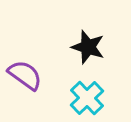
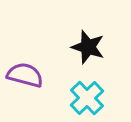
purple semicircle: rotated 21 degrees counterclockwise
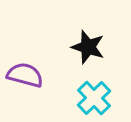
cyan cross: moved 7 px right
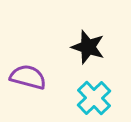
purple semicircle: moved 3 px right, 2 px down
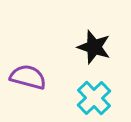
black star: moved 6 px right
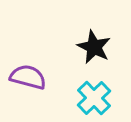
black star: rotated 8 degrees clockwise
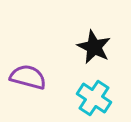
cyan cross: rotated 12 degrees counterclockwise
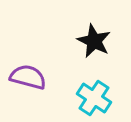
black star: moved 6 px up
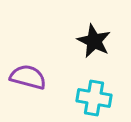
cyan cross: rotated 24 degrees counterclockwise
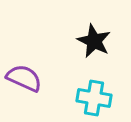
purple semicircle: moved 4 px left, 1 px down; rotated 9 degrees clockwise
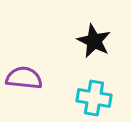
purple semicircle: rotated 18 degrees counterclockwise
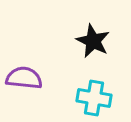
black star: moved 1 px left
